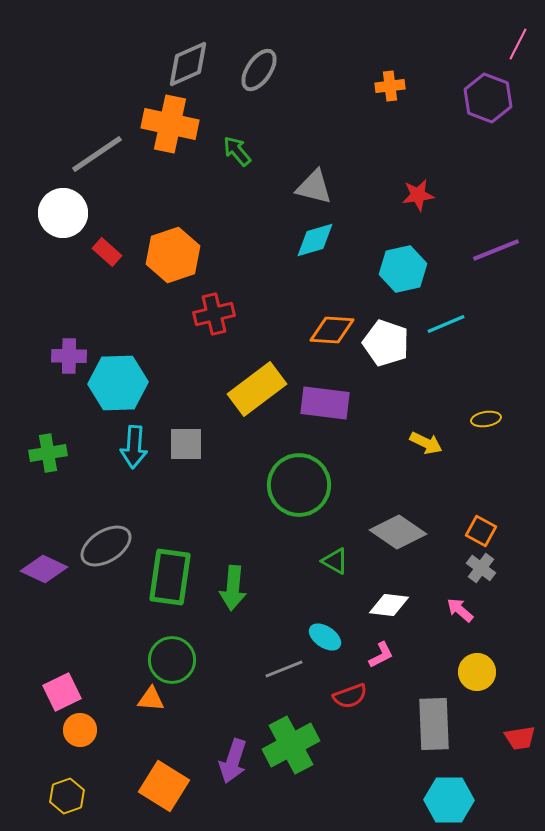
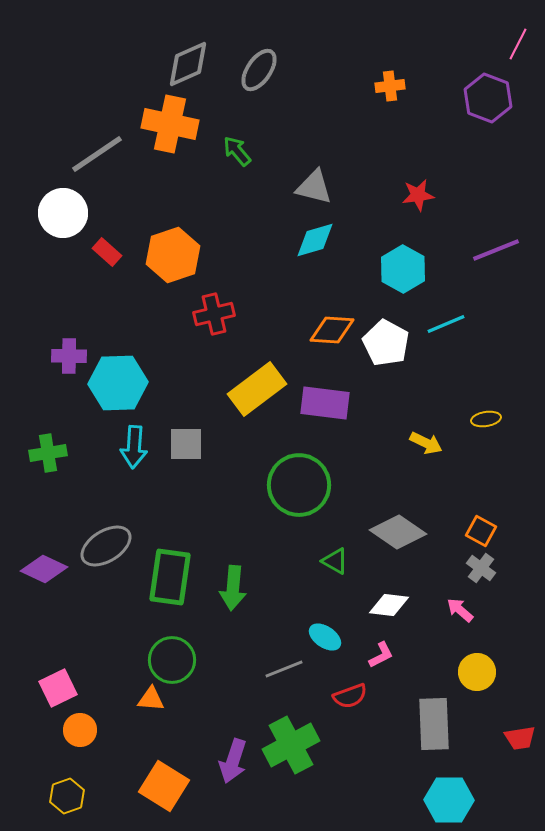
cyan hexagon at (403, 269): rotated 18 degrees counterclockwise
white pentagon at (386, 343): rotated 9 degrees clockwise
pink square at (62, 692): moved 4 px left, 4 px up
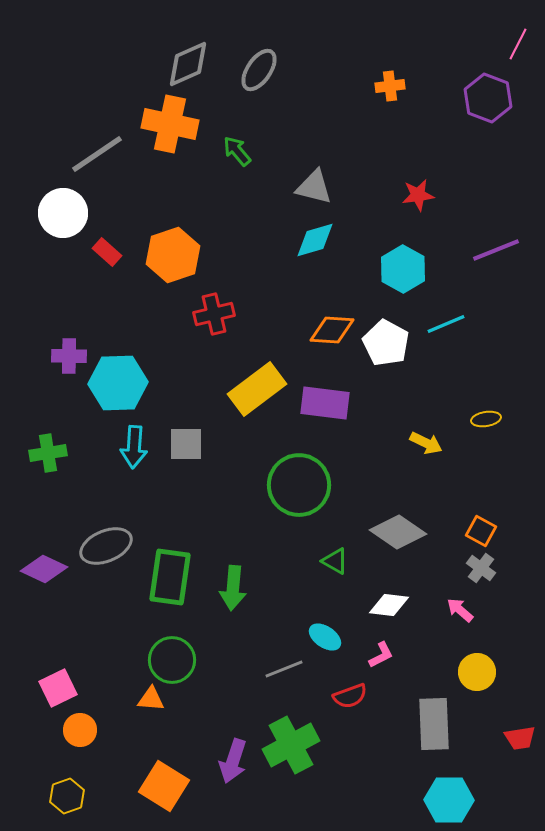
gray ellipse at (106, 546): rotated 9 degrees clockwise
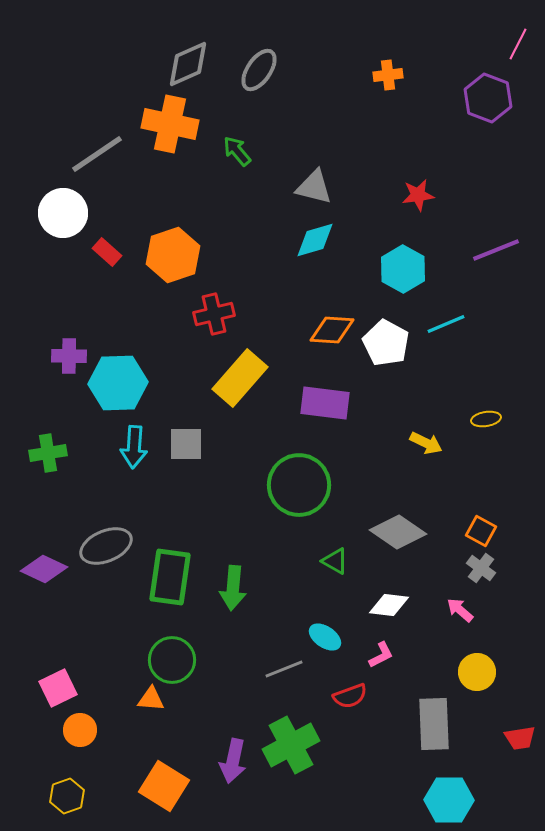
orange cross at (390, 86): moved 2 px left, 11 px up
yellow rectangle at (257, 389): moved 17 px left, 11 px up; rotated 12 degrees counterclockwise
purple arrow at (233, 761): rotated 6 degrees counterclockwise
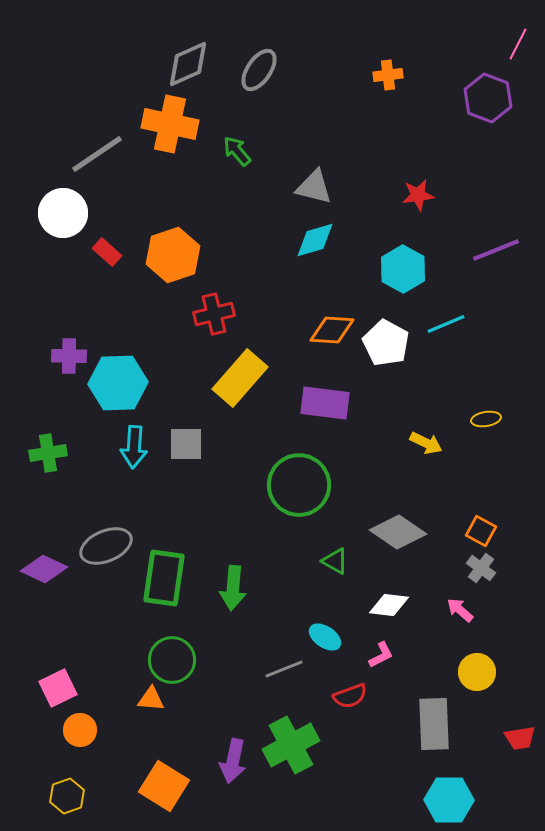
green rectangle at (170, 577): moved 6 px left, 1 px down
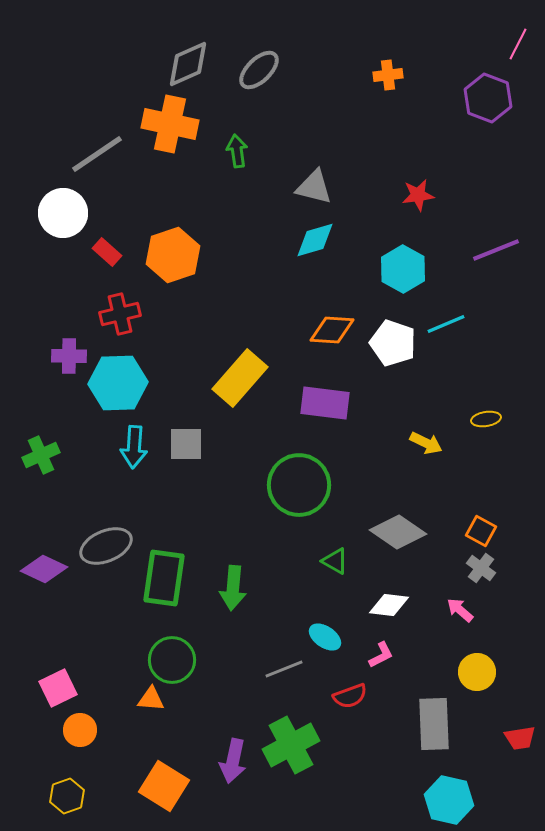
gray ellipse at (259, 70): rotated 12 degrees clockwise
green arrow at (237, 151): rotated 32 degrees clockwise
red cross at (214, 314): moved 94 px left
white pentagon at (386, 343): moved 7 px right; rotated 9 degrees counterclockwise
green cross at (48, 453): moved 7 px left, 2 px down; rotated 15 degrees counterclockwise
cyan hexagon at (449, 800): rotated 12 degrees clockwise
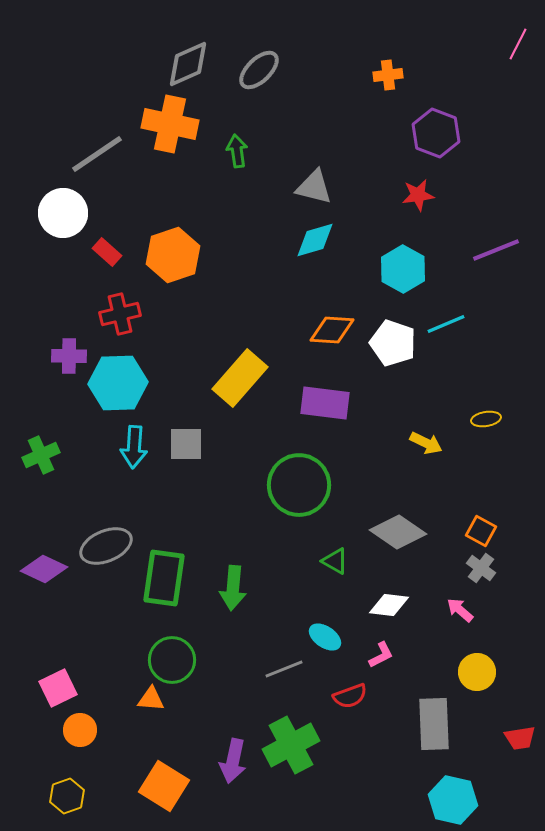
purple hexagon at (488, 98): moved 52 px left, 35 px down
cyan hexagon at (449, 800): moved 4 px right
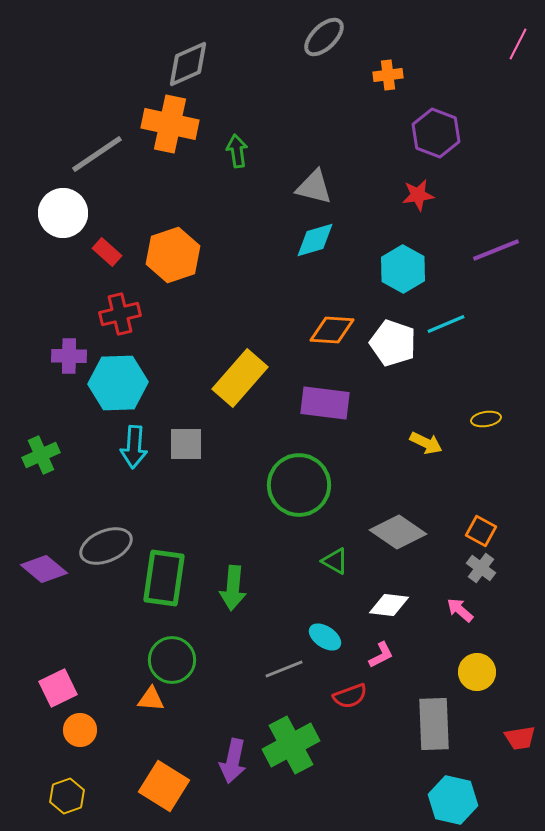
gray ellipse at (259, 70): moved 65 px right, 33 px up
purple diamond at (44, 569): rotated 15 degrees clockwise
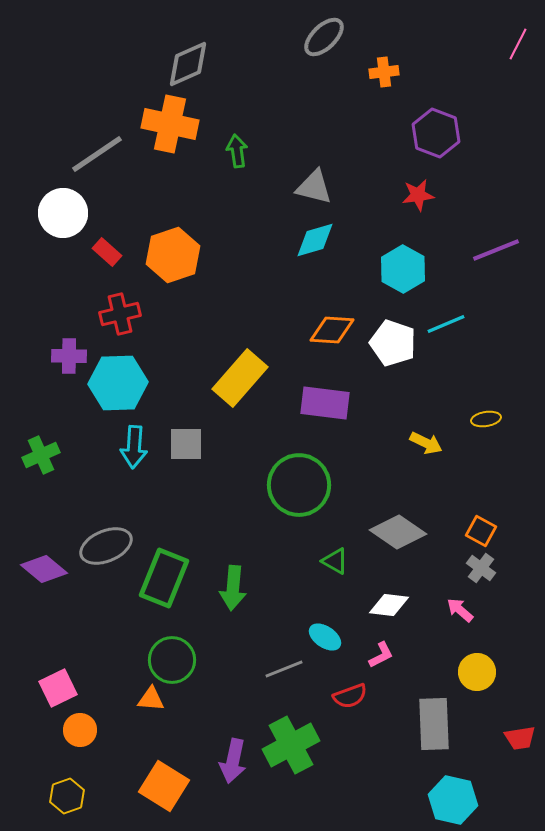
orange cross at (388, 75): moved 4 px left, 3 px up
green rectangle at (164, 578): rotated 14 degrees clockwise
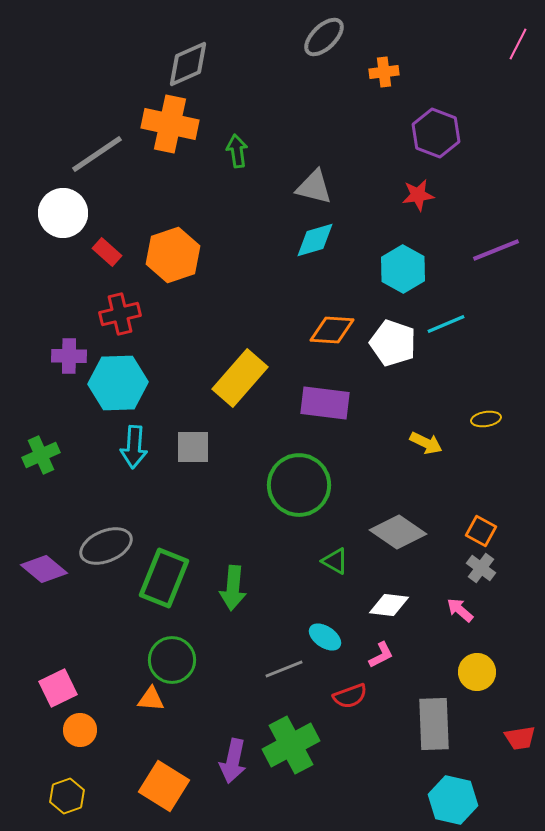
gray square at (186, 444): moved 7 px right, 3 px down
